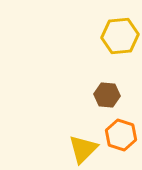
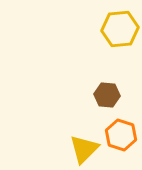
yellow hexagon: moved 7 px up
yellow triangle: moved 1 px right
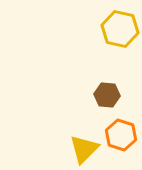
yellow hexagon: rotated 18 degrees clockwise
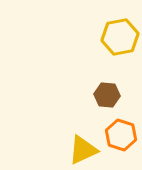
yellow hexagon: moved 8 px down; rotated 24 degrees counterclockwise
yellow triangle: moved 1 px left, 1 px down; rotated 20 degrees clockwise
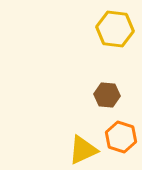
yellow hexagon: moved 5 px left, 8 px up; rotated 18 degrees clockwise
orange hexagon: moved 2 px down
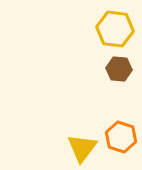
brown hexagon: moved 12 px right, 26 px up
yellow triangle: moved 1 px left, 2 px up; rotated 28 degrees counterclockwise
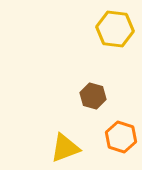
brown hexagon: moved 26 px left, 27 px down; rotated 10 degrees clockwise
yellow triangle: moved 17 px left; rotated 32 degrees clockwise
